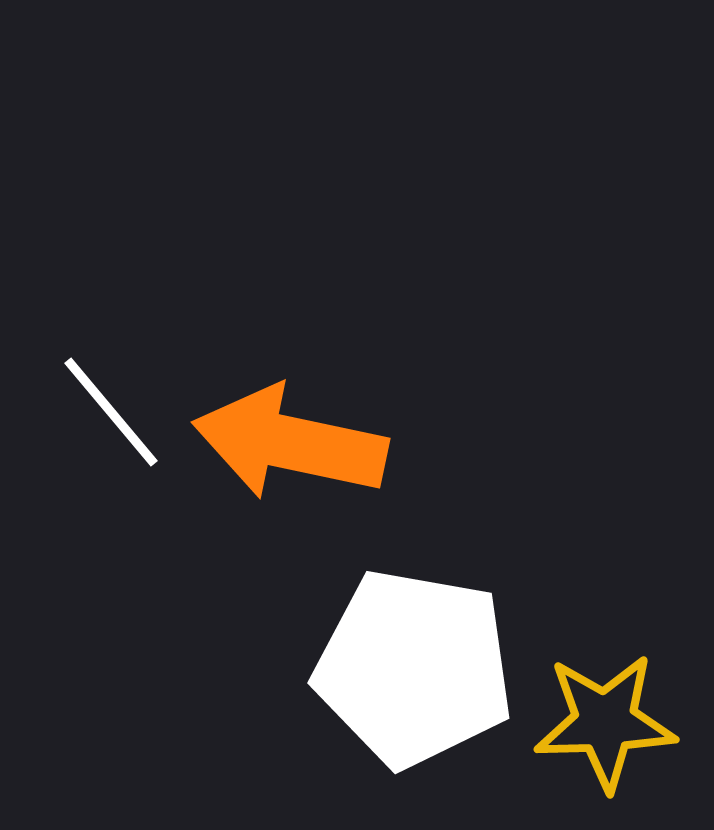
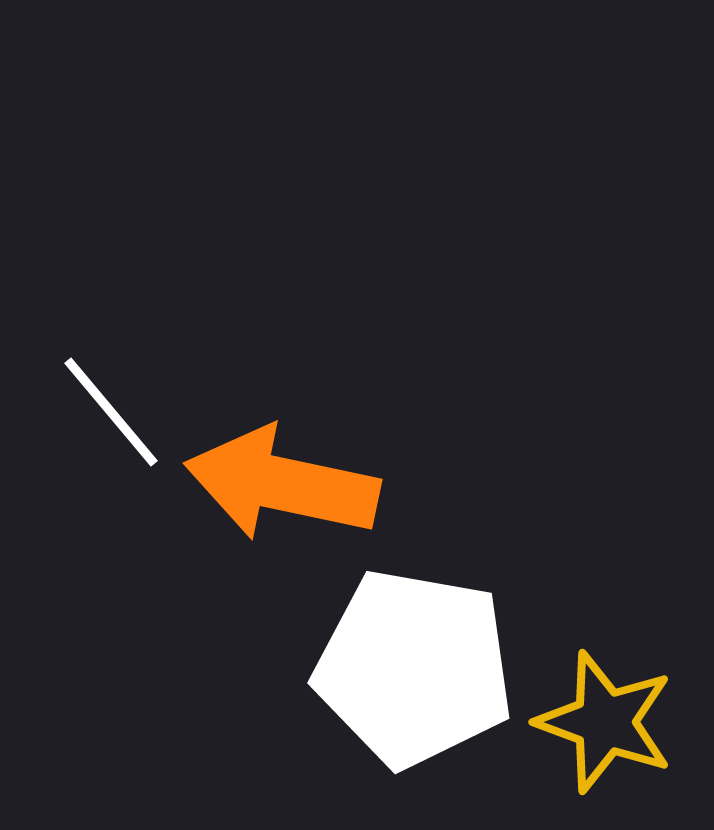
orange arrow: moved 8 px left, 41 px down
yellow star: rotated 22 degrees clockwise
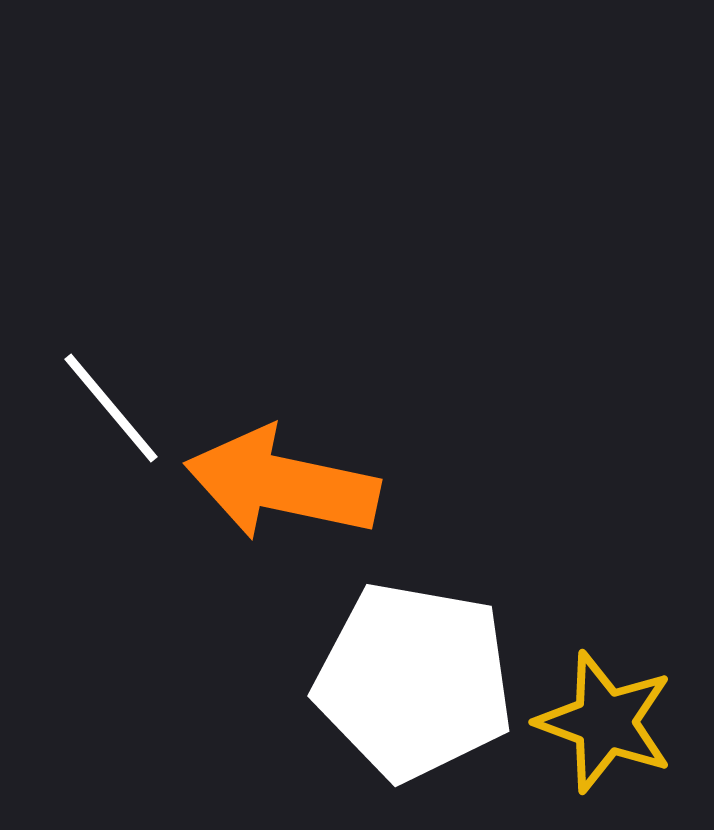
white line: moved 4 px up
white pentagon: moved 13 px down
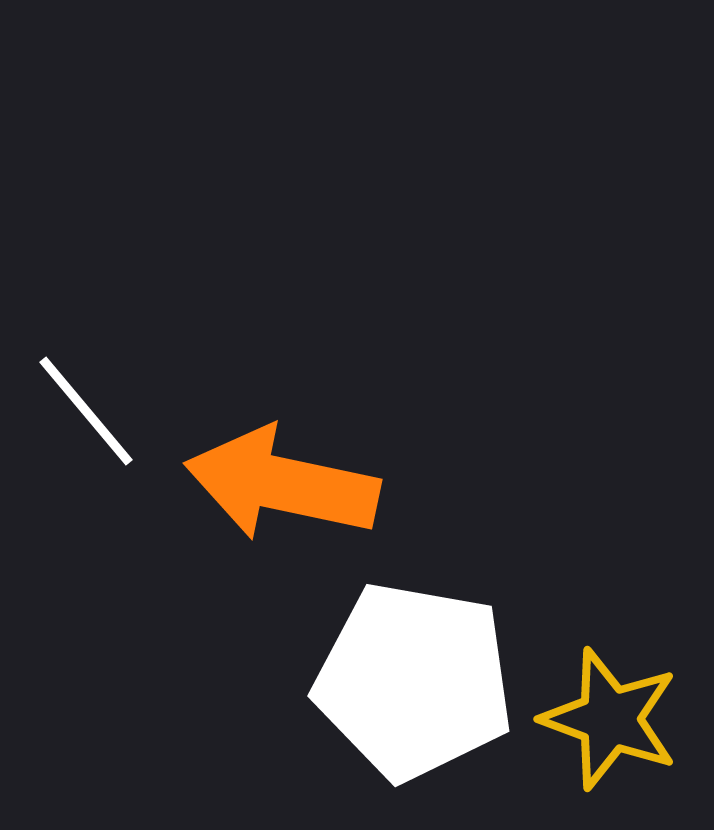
white line: moved 25 px left, 3 px down
yellow star: moved 5 px right, 3 px up
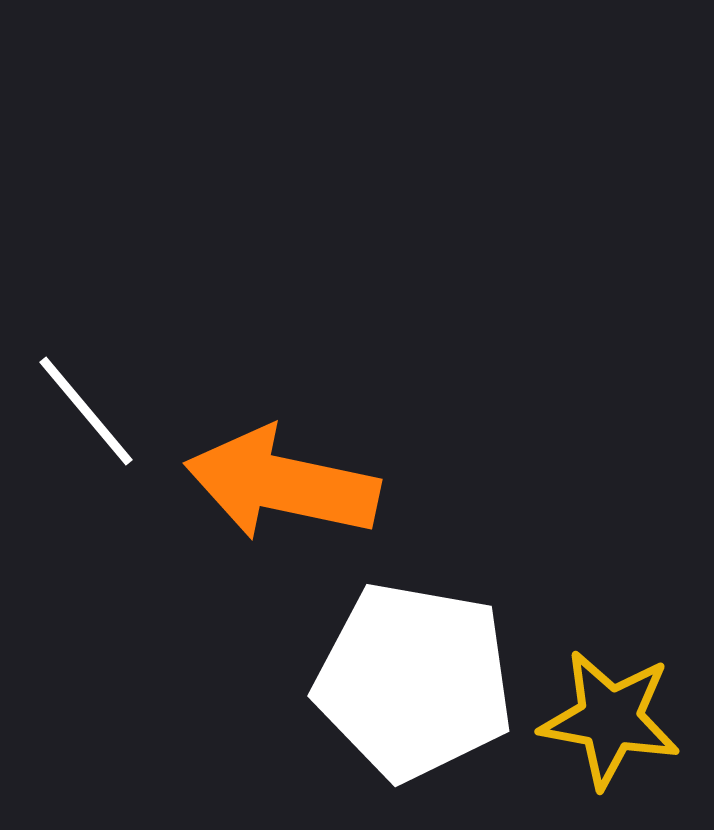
yellow star: rotated 10 degrees counterclockwise
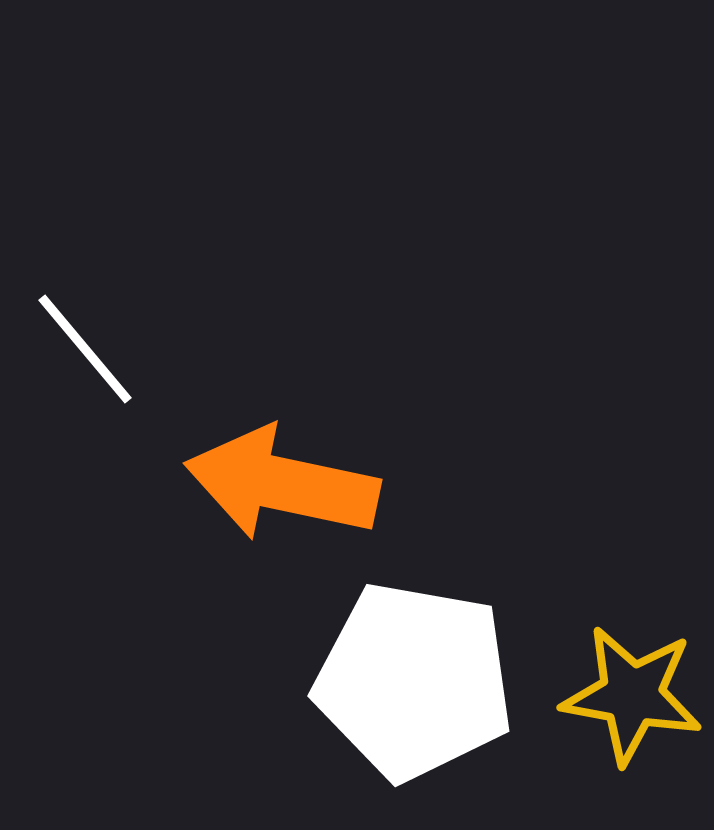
white line: moved 1 px left, 62 px up
yellow star: moved 22 px right, 24 px up
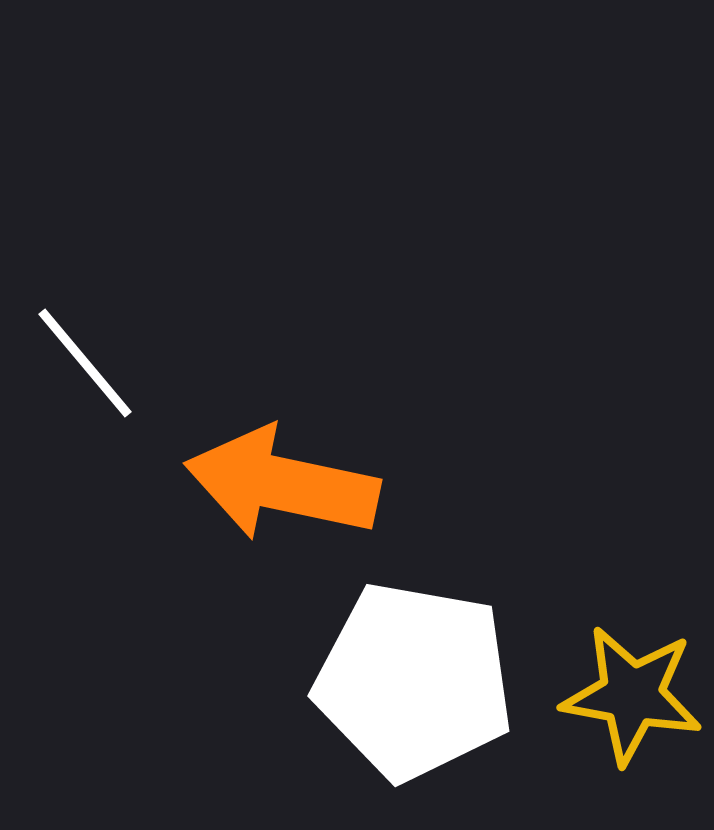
white line: moved 14 px down
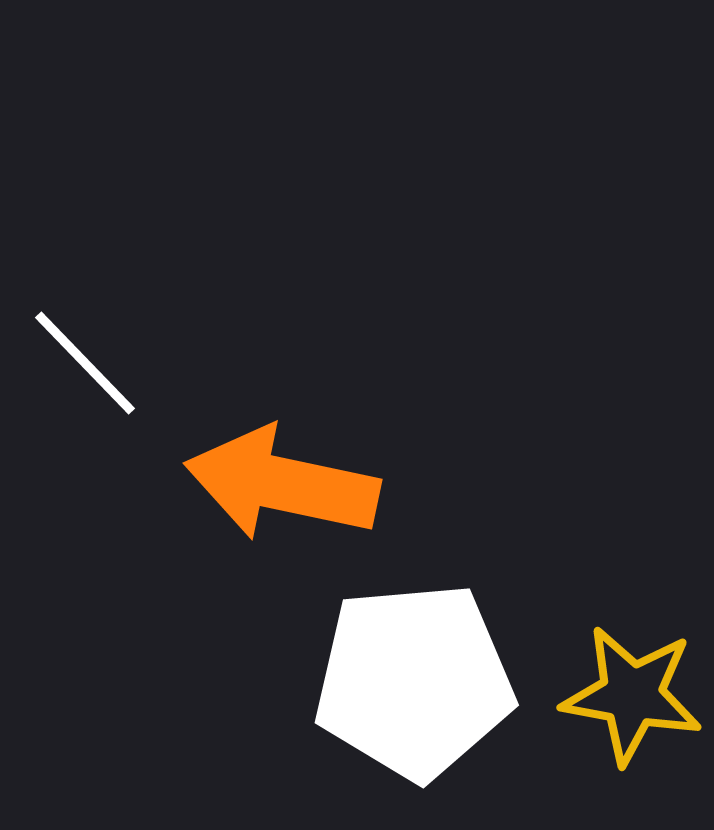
white line: rotated 4 degrees counterclockwise
white pentagon: rotated 15 degrees counterclockwise
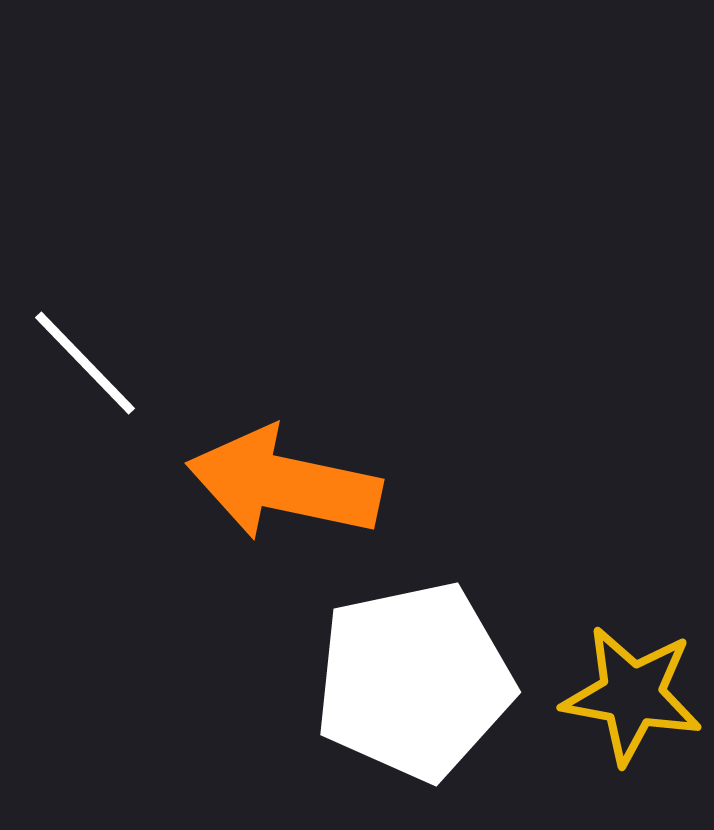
orange arrow: moved 2 px right
white pentagon: rotated 7 degrees counterclockwise
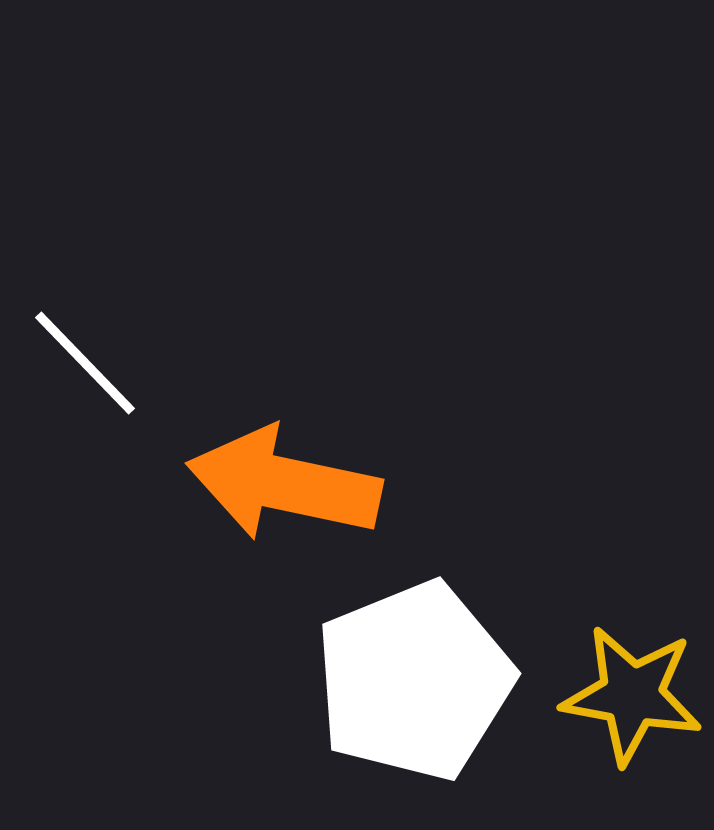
white pentagon: rotated 10 degrees counterclockwise
